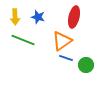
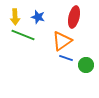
green line: moved 5 px up
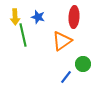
red ellipse: rotated 10 degrees counterclockwise
green line: rotated 55 degrees clockwise
blue line: moved 19 px down; rotated 72 degrees counterclockwise
green circle: moved 3 px left, 1 px up
